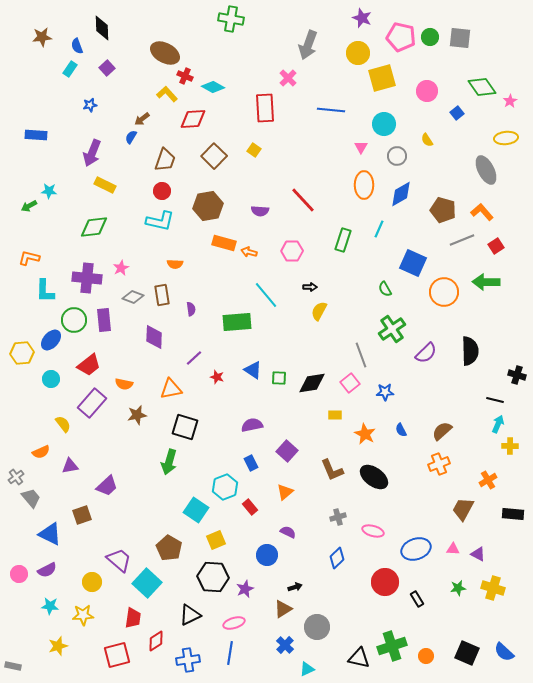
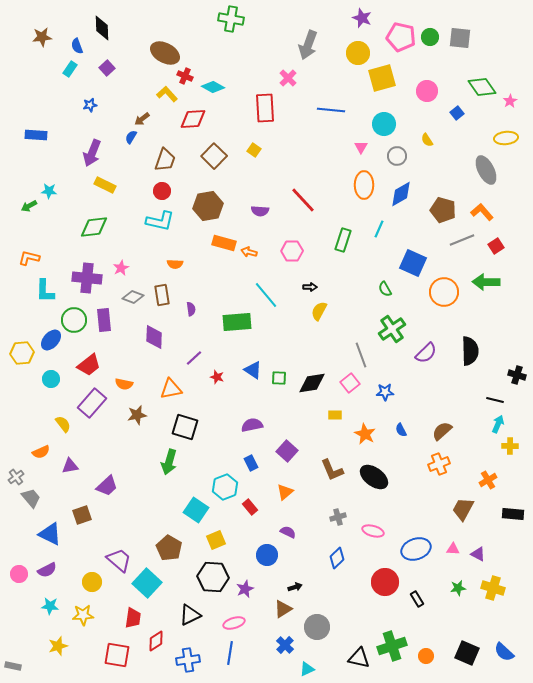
red square at (117, 655): rotated 24 degrees clockwise
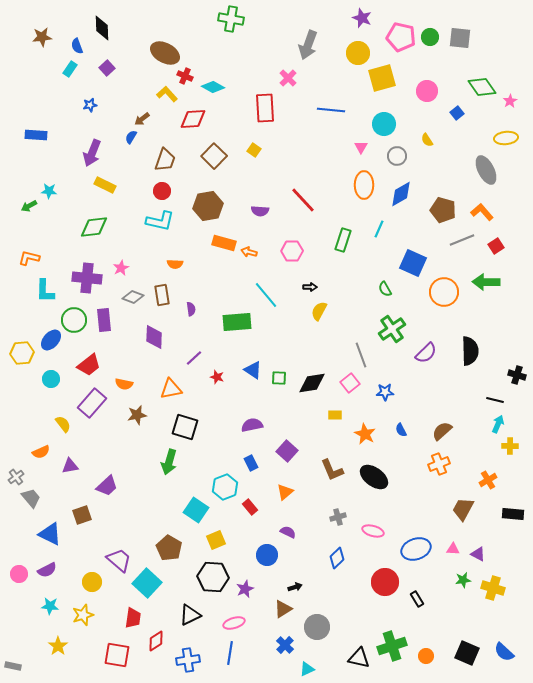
green star at (458, 588): moved 5 px right, 8 px up
yellow star at (83, 615): rotated 15 degrees counterclockwise
yellow star at (58, 646): rotated 18 degrees counterclockwise
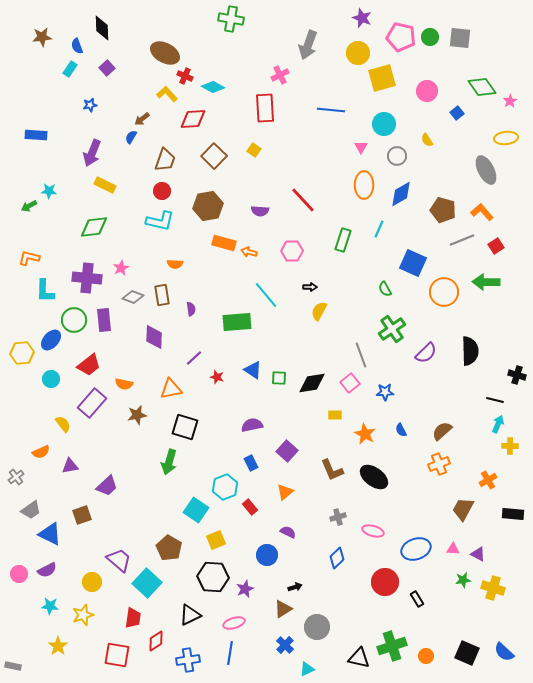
pink cross at (288, 78): moved 8 px left, 3 px up; rotated 18 degrees clockwise
gray trapezoid at (31, 498): moved 12 px down; rotated 95 degrees clockwise
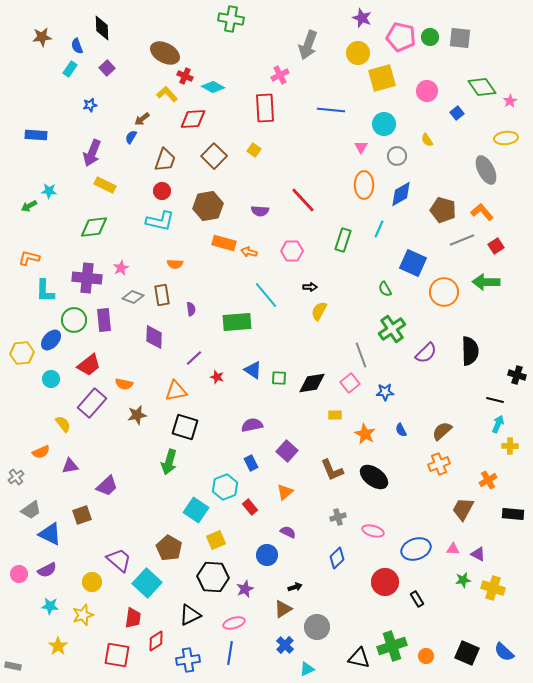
orange triangle at (171, 389): moved 5 px right, 2 px down
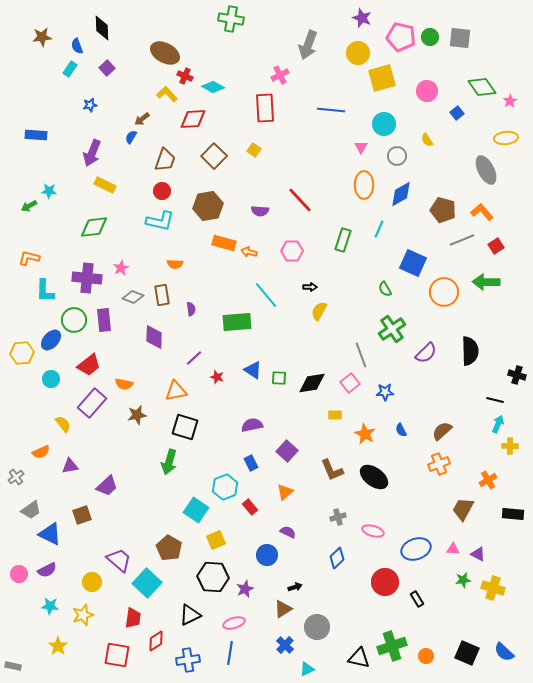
red line at (303, 200): moved 3 px left
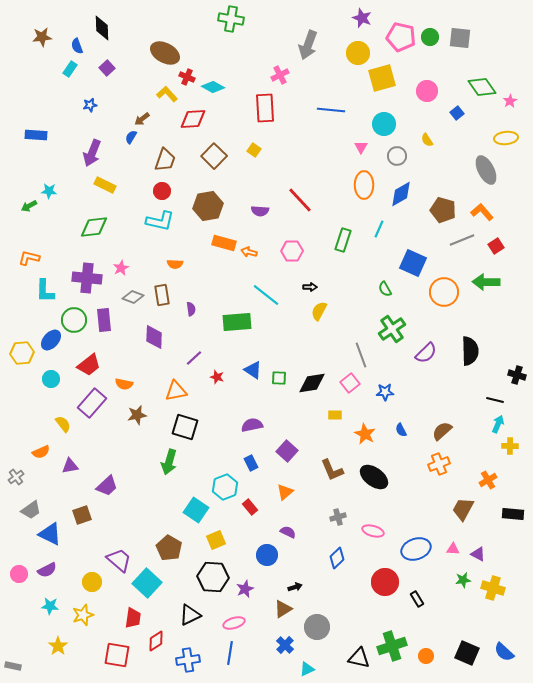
red cross at (185, 76): moved 2 px right, 1 px down
cyan line at (266, 295): rotated 12 degrees counterclockwise
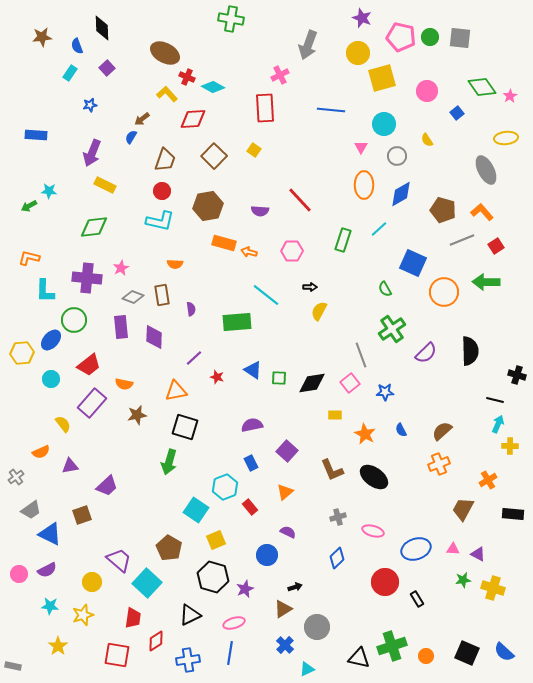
cyan rectangle at (70, 69): moved 4 px down
pink star at (510, 101): moved 5 px up
cyan line at (379, 229): rotated 24 degrees clockwise
purple rectangle at (104, 320): moved 17 px right, 7 px down
black hexagon at (213, 577): rotated 12 degrees clockwise
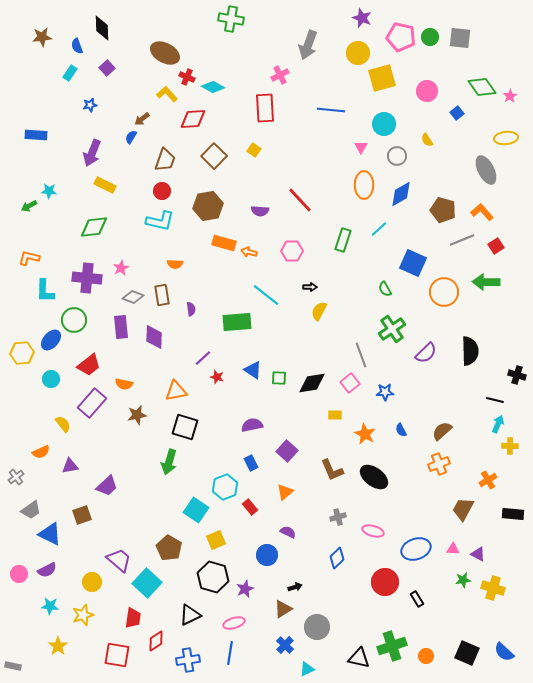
purple line at (194, 358): moved 9 px right
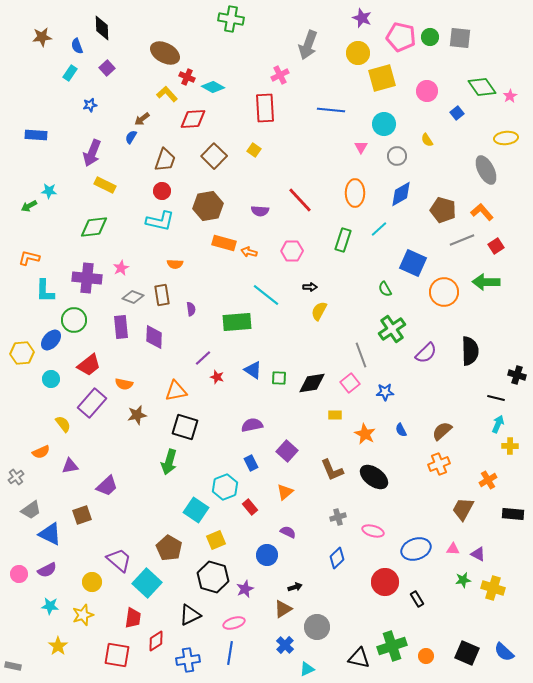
orange ellipse at (364, 185): moved 9 px left, 8 px down
black line at (495, 400): moved 1 px right, 2 px up
